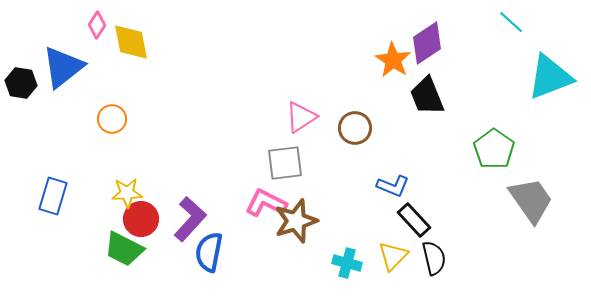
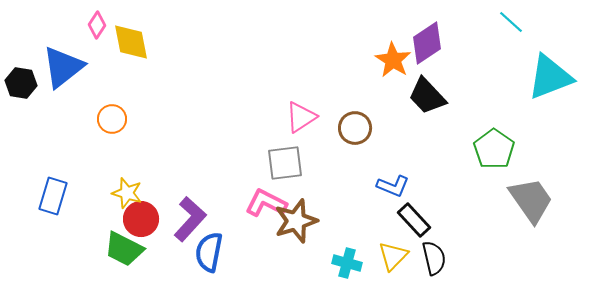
black trapezoid: rotated 21 degrees counterclockwise
yellow star: rotated 20 degrees clockwise
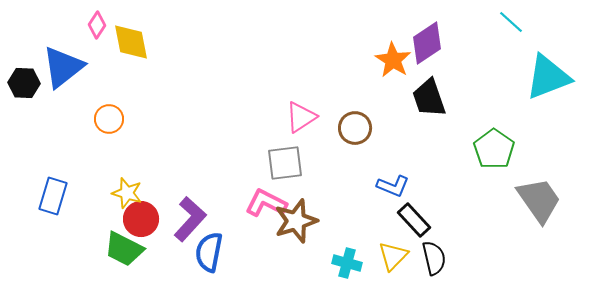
cyan triangle: moved 2 px left
black hexagon: moved 3 px right; rotated 8 degrees counterclockwise
black trapezoid: moved 2 px right, 2 px down; rotated 24 degrees clockwise
orange circle: moved 3 px left
gray trapezoid: moved 8 px right
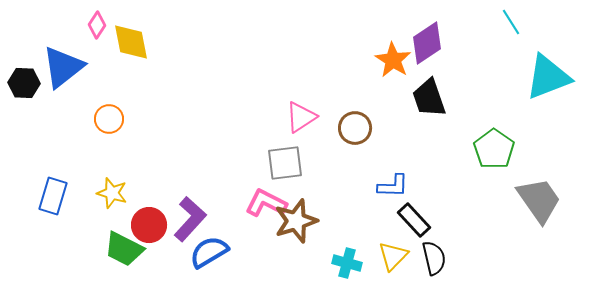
cyan line: rotated 16 degrees clockwise
blue L-shape: rotated 20 degrees counterclockwise
yellow star: moved 15 px left
red circle: moved 8 px right, 6 px down
blue semicircle: rotated 48 degrees clockwise
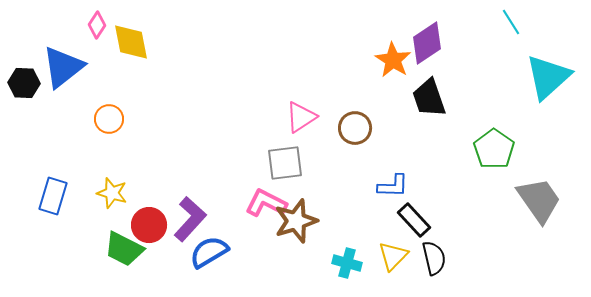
cyan triangle: rotated 21 degrees counterclockwise
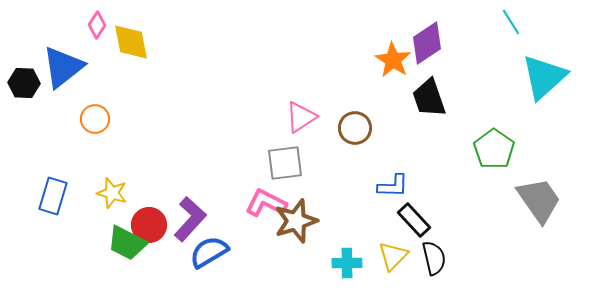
cyan triangle: moved 4 px left
orange circle: moved 14 px left
green trapezoid: moved 3 px right, 6 px up
cyan cross: rotated 16 degrees counterclockwise
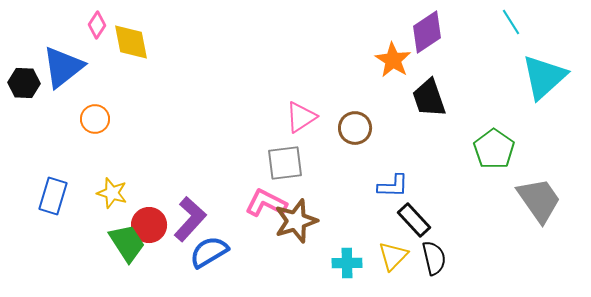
purple diamond: moved 11 px up
green trapezoid: rotated 150 degrees counterclockwise
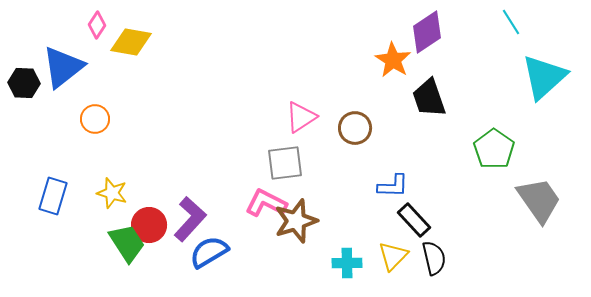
yellow diamond: rotated 69 degrees counterclockwise
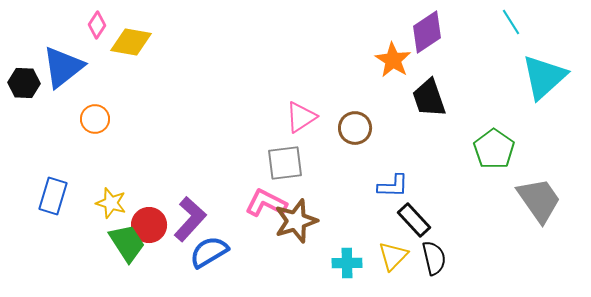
yellow star: moved 1 px left, 10 px down
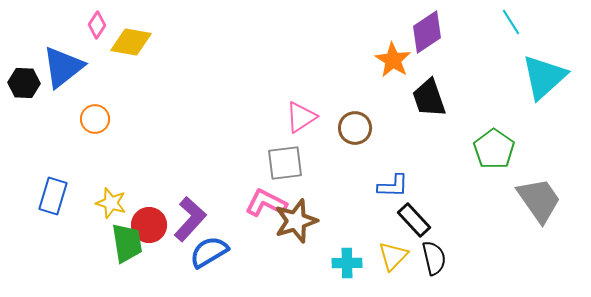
green trapezoid: rotated 24 degrees clockwise
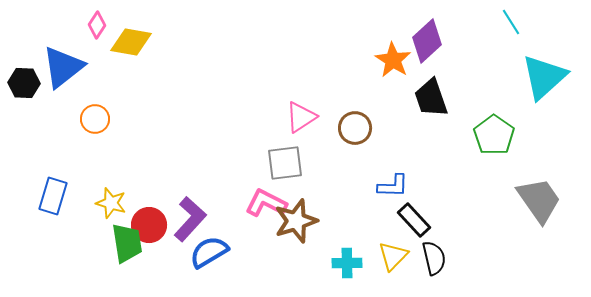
purple diamond: moved 9 px down; rotated 9 degrees counterclockwise
black trapezoid: moved 2 px right
green pentagon: moved 14 px up
